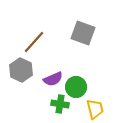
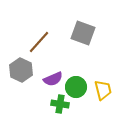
brown line: moved 5 px right
yellow trapezoid: moved 8 px right, 19 px up
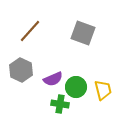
brown line: moved 9 px left, 11 px up
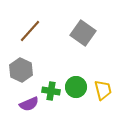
gray square: rotated 15 degrees clockwise
purple semicircle: moved 24 px left, 25 px down
green cross: moved 9 px left, 13 px up
